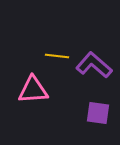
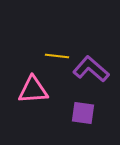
purple L-shape: moved 3 px left, 4 px down
purple square: moved 15 px left
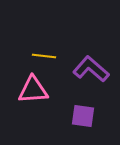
yellow line: moved 13 px left
purple square: moved 3 px down
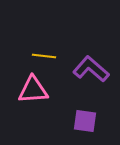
purple square: moved 2 px right, 5 px down
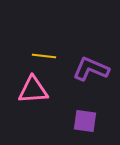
purple L-shape: rotated 18 degrees counterclockwise
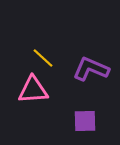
yellow line: moved 1 px left, 2 px down; rotated 35 degrees clockwise
purple square: rotated 10 degrees counterclockwise
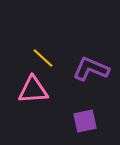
purple square: rotated 10 degrees counterclockwise
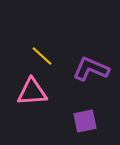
yellow line: moved 1 px left, 2 px up
pink triangle: moved 1 px left, 2 px down
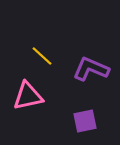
pink triangle: moved 4 px left, 4 px down; rotated 8 degrees counterclockwise
